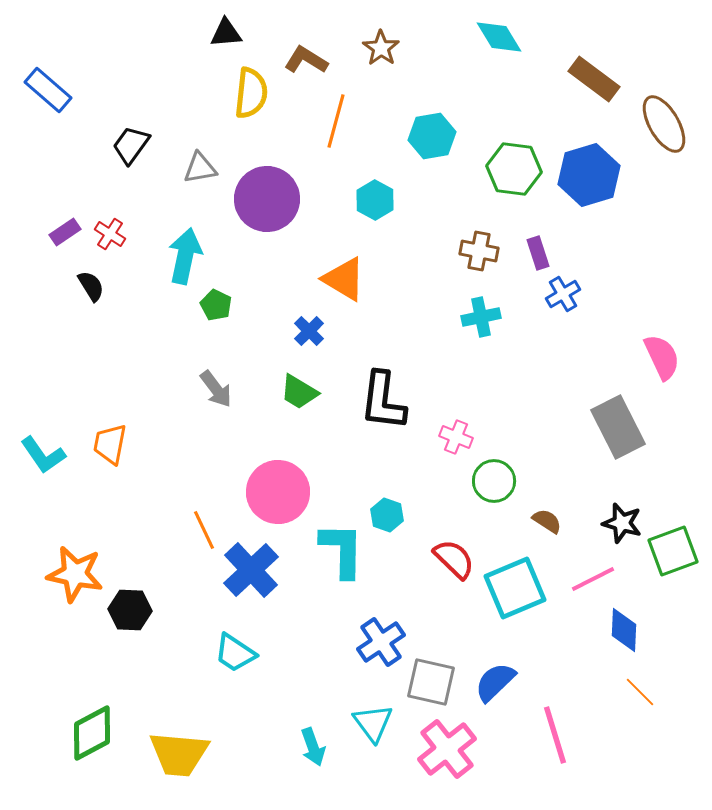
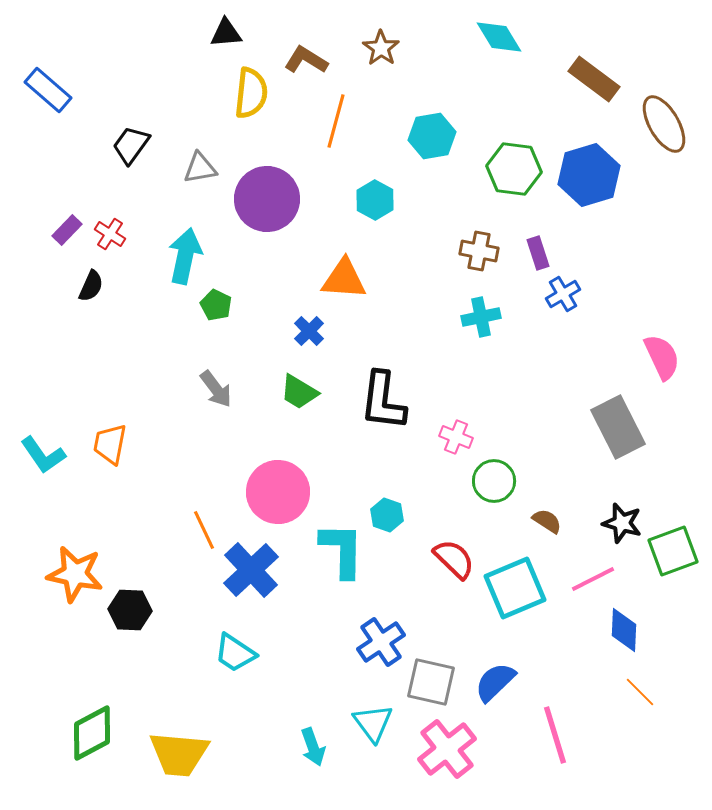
purple rectangle at (65, 232): moved 2 px right, 2 px up; rotated 12 degrees counterclockwise
orange triangle at (344, 279): rotated 27 degrees counterclockwise
black semicircle at (91, 286): rotated 56 degrees clockwise
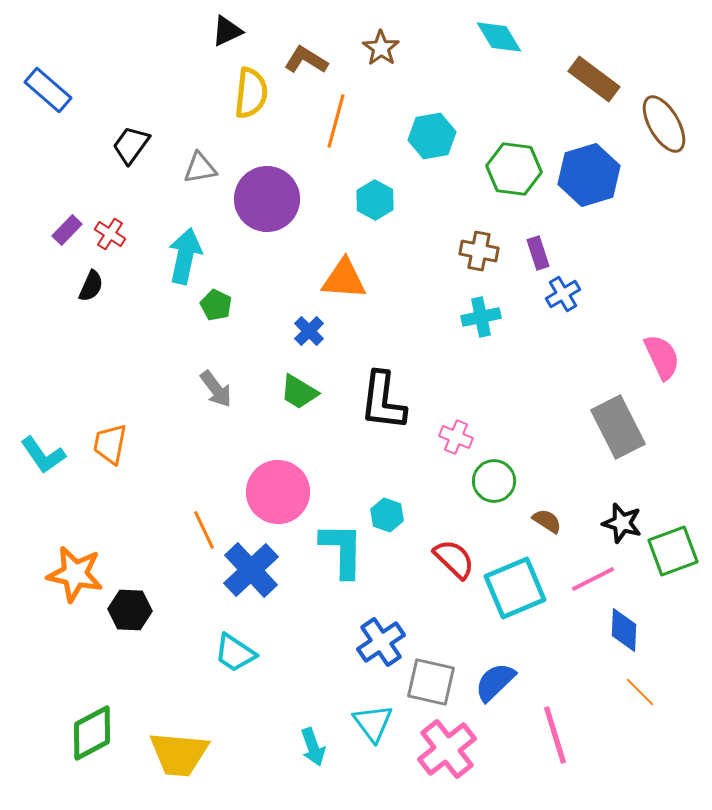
black triangle at (226, 33): moved 1 px right, 2 px up; rotated 20 degrees counterclockwise
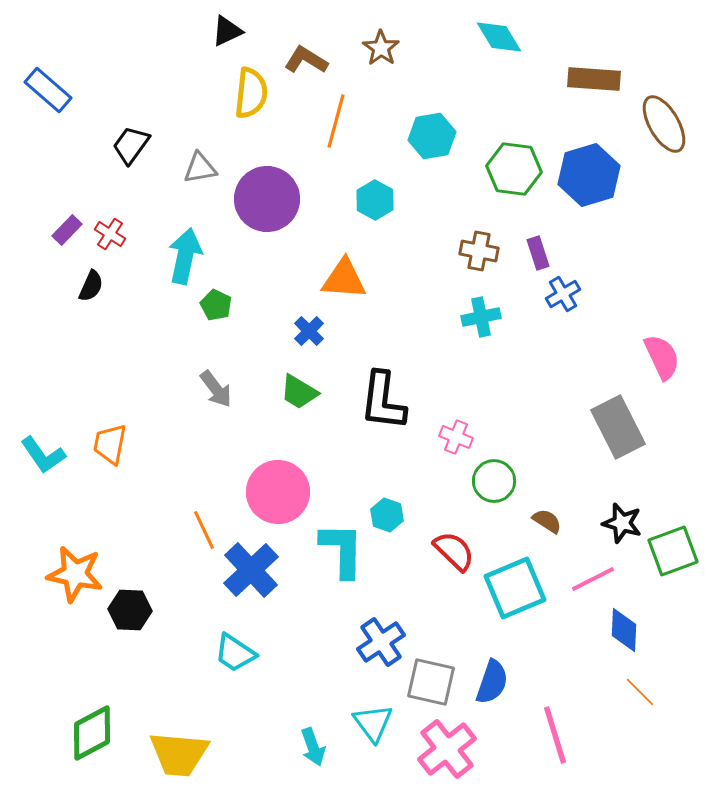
brown rectangle at (594, 79): rotated 33 degrees counterclockwise
red semicircle at (454, 559): moved 8 px up
blue semicircle at (495, 682): moved 3 px left; rotated 153 degrees clockwise
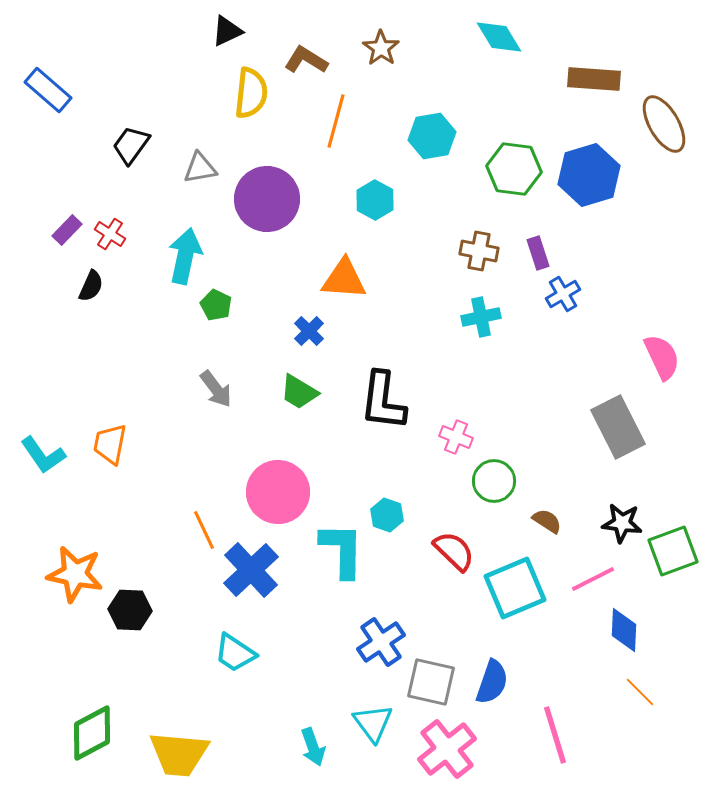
black star at (622, 523): rotated 9 degrees counterclockwise
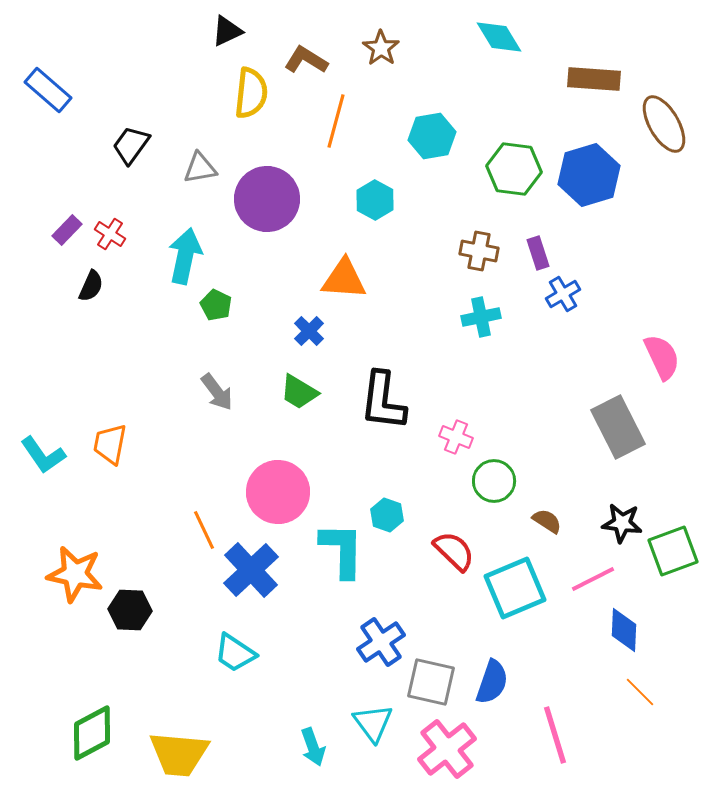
gray arrow at (216, 389): moved 1 px right, 3 px down
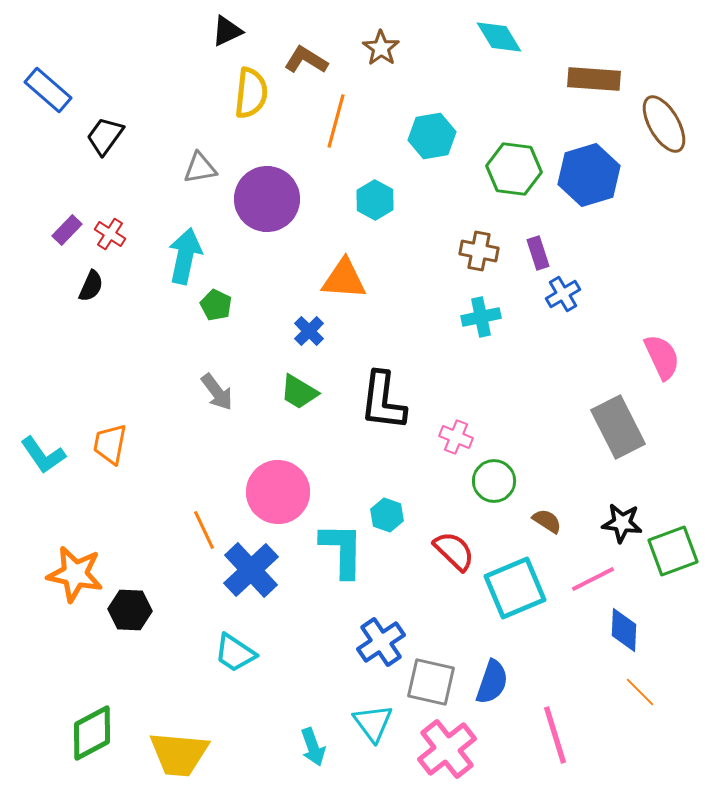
black trapezoid at (131, 145): moved 26 px left, 9 px up
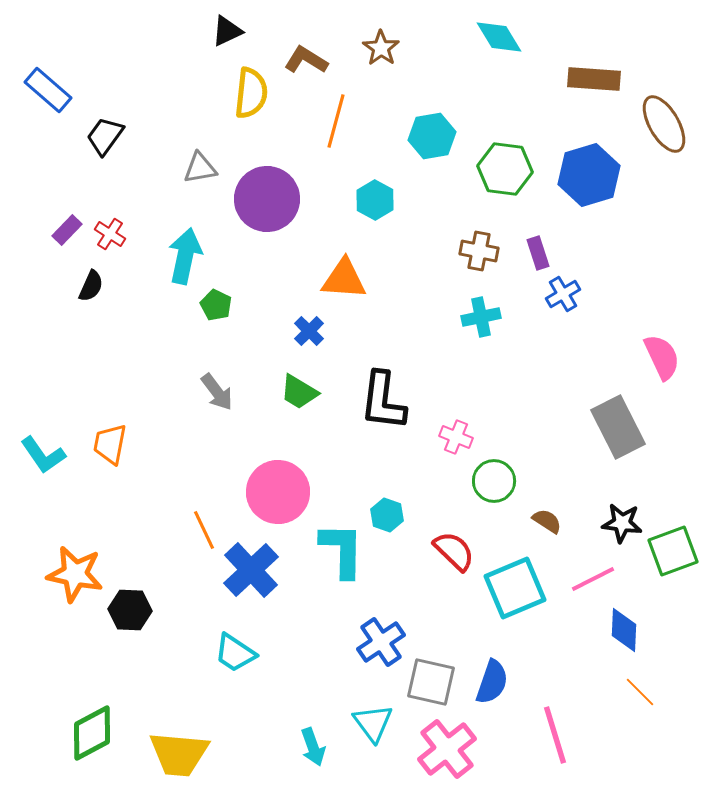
green hexagon at (514, 169): moved 9 px left
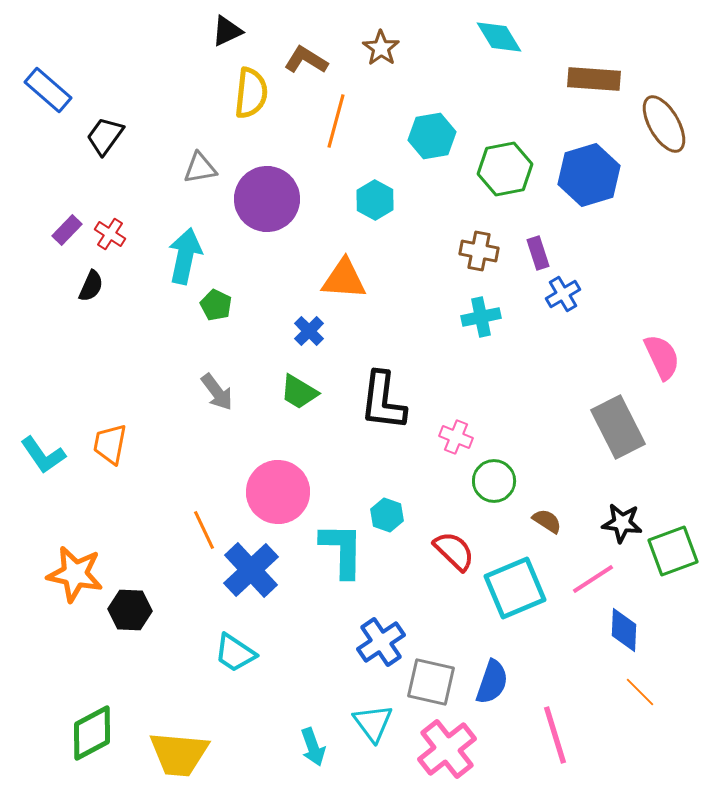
green hexagon at (505, 169): rotated 18 degrees counterclockwise
pink line at (593, 579): rotated 6 degrees counterclockwise
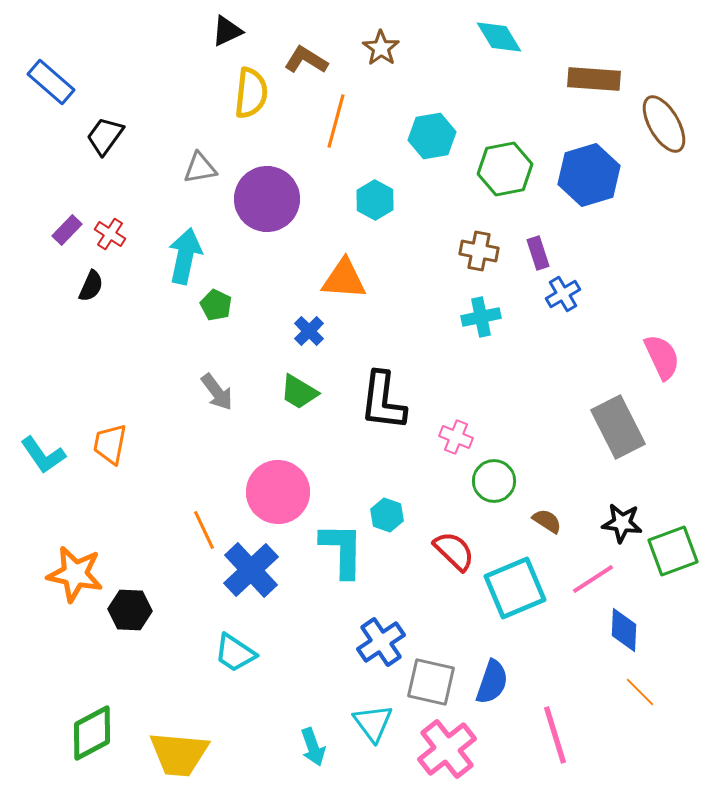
blue rectangle at (48, 90): moved 3 px right, 8 px up
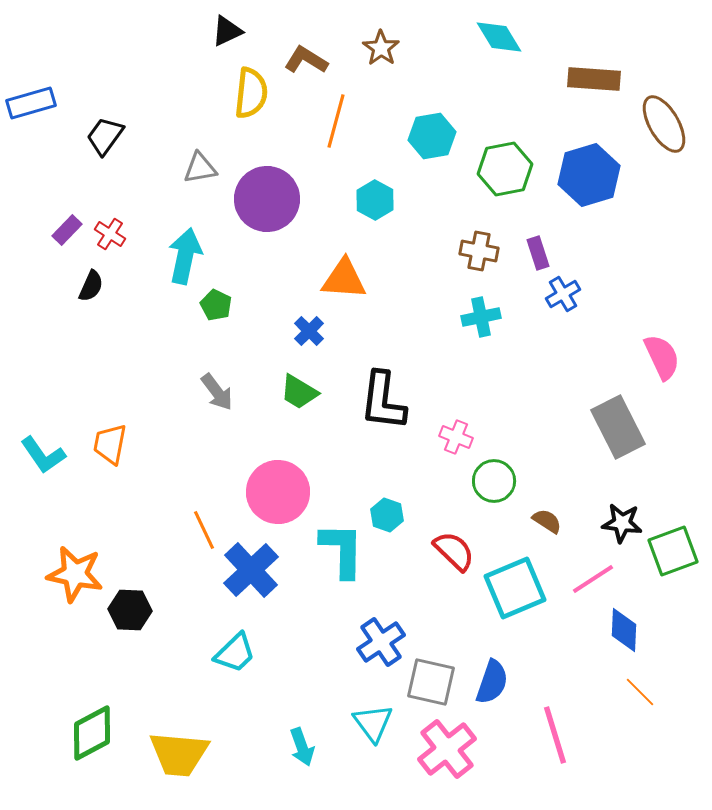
blue rectangle at (51, 82): moved 20 px left, 21 px down; rotated 57 degrees counterclockwise
cyan trapezoid at (235, 653): rotated 78 degrees counterclockwise
cyan arrow at (313, 747): moved 11 px left
